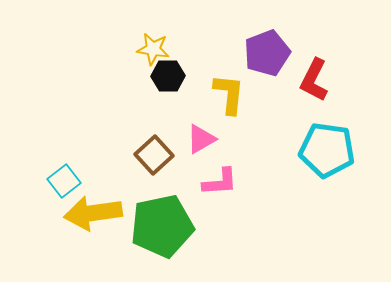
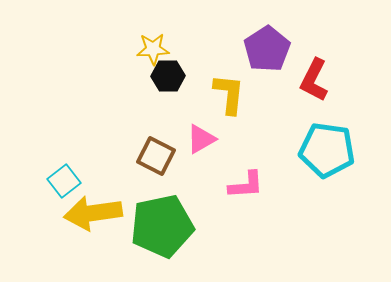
yellow star: rotated 12 degrees counterclockwise
purple pentagon: moved 4 px up; rotated 12 degrees counterclockwise
brown square: moved 2 px right, 1 px down; rotated 21 degrees counterclockwise
pink L-shape: moved 26 px right, 3 px down
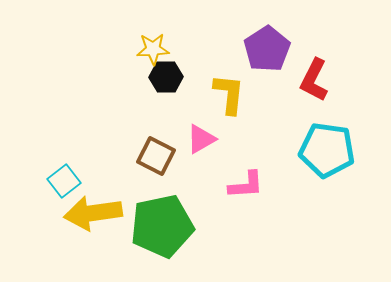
black hexagon: moved 2 px left, 1 px down
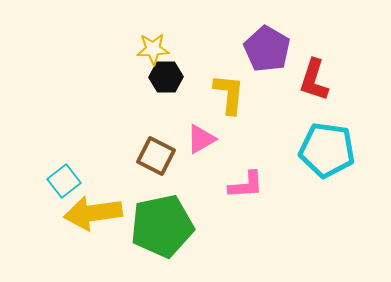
purple pentagon: rotated 9 degrees counterclockwise
red L-shape: rotated 9 degrees counterclockwise
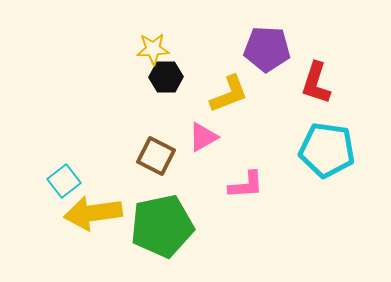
purple pentagon: rotated 27 degrees counterclockwise
red L-shape: moved 2 px right, 3 px down
yellow L-shape: rotated 63 degrees clockwise
pink triangle: moved 2 px right, 2 px up
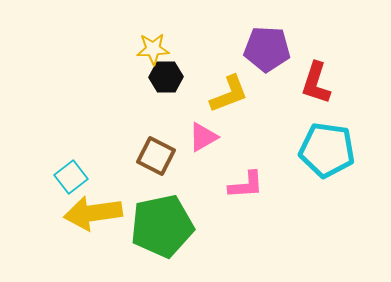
cyan square: moved 7 px right, 4 px up
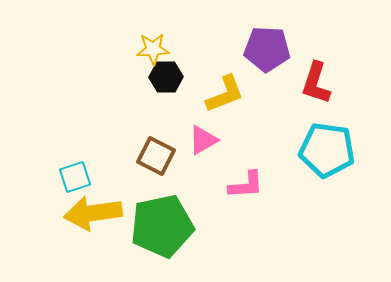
yellow L-shape: moved 4 px left
pink triangle: moved 3 px down
cyan square: moved 4 px right; rotated 20 degrees clockwise
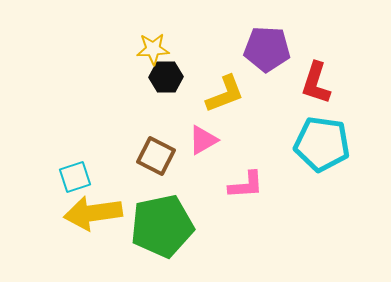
cyan pentagon: moved 5 px left, 6 px up
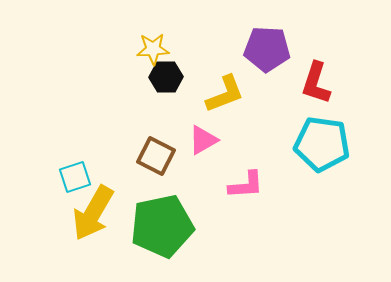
yellow arrow: rotated 52 degrees counterclockwise
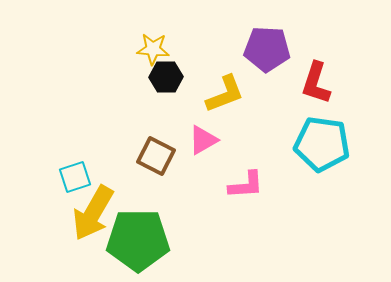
yellow star: rotated 8 degrees clockwise
green pentagon: moved 24 px left, 14 px down; rotated 12 degrees clockwise
